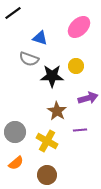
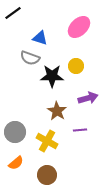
gray semicircle: moved 1 px right, 1 px up
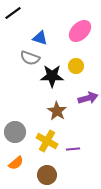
pink ellipse: moved 1 px right, 4 px down
purple line: moved 7 px left, 19 px down
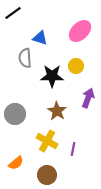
gray semicircle: moved 5 px left; rotated 66 degrees clockwise
purple arrow: rotated 54 degrees counterclockwise
gray circle: moved 18 px up
purple line: rotated 72 degrees counterclockwise
